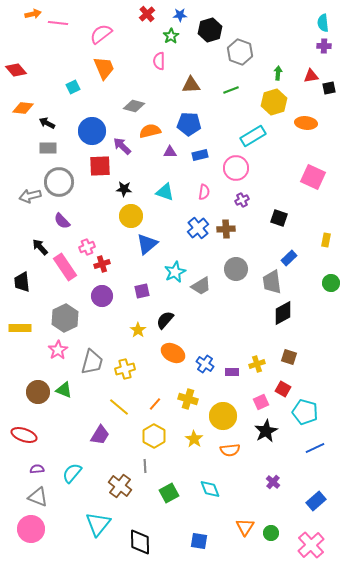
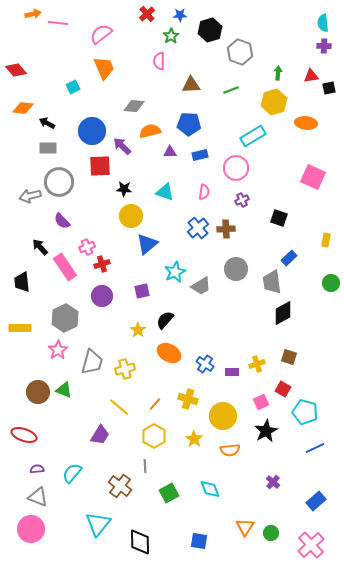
gray diamond at (134, 106): rotated 10 degrees counterclockwise
orange ellipse at (173, 353): moved 4 px left
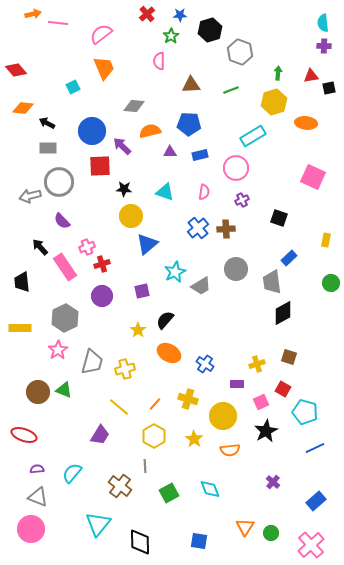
purple rectangle at (232, 372): moved 5 px right, 12 px down
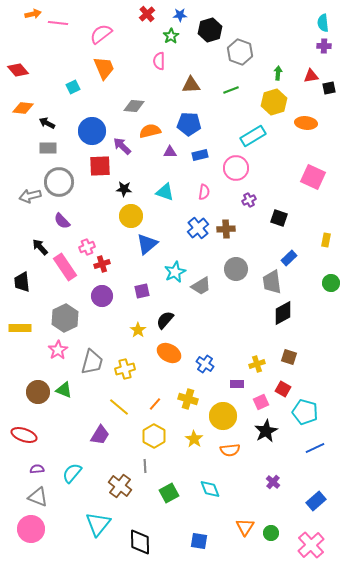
red diamond at (16, 70): moved 2 px right
purple cross at (242, 200): moved 7 px right
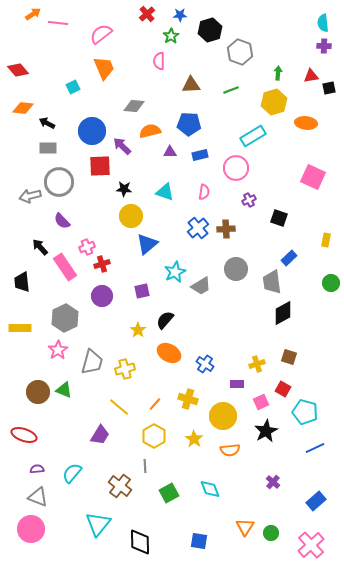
orange arrow at (33, 14): rotated 21 degrees counterclockwise
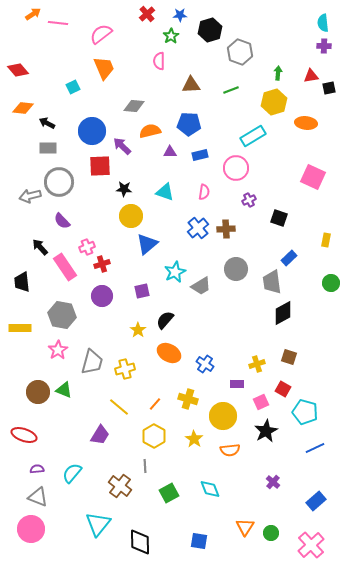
gray hexagon at (65, 318): moved 3 px left, 3 px up; rotated 24 degrees counterclockwise
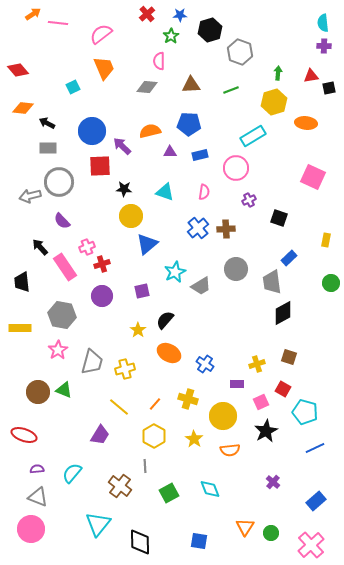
gray diamond at (134, 106): moved 13 px right, 19 px up
